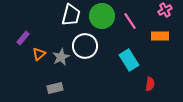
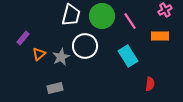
cyan rectangle: moved 1 px left, 4 px up
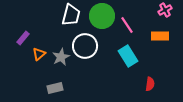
pink line: moved 3 px left, 4 px down
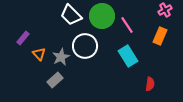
white trapezoid: rotated 120 degrees clockwise
orange rectangle: rotated 66 degrees counterclockwise
orange triangle: rotated 32 degrees counterclockwise
gray rectangle: moved 8 px up; rotated 28 degrees counterclockwise
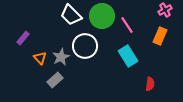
orange triangle: moved 1 px right, 4 px down
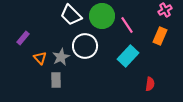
cyan rectangle: rotated 75 degrees clockwise
gray rectangle: moved 1 px right; rotated 49 degrees counterclockwise
